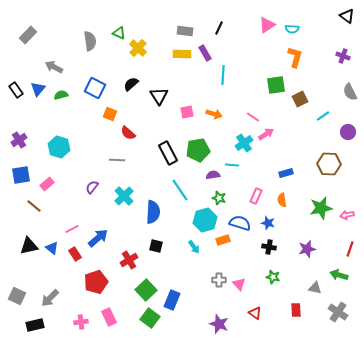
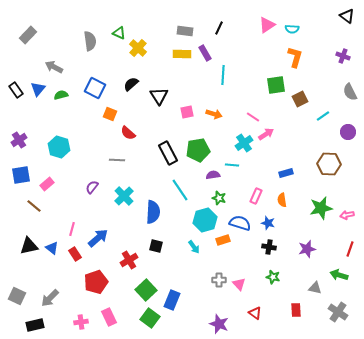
pink line at (72, 229): rotated 48 degrees counterclockwise
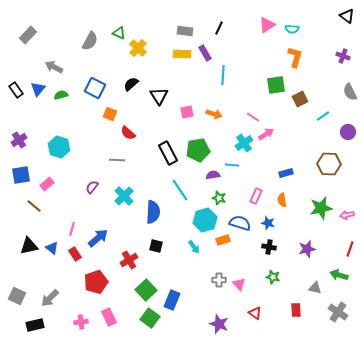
gray semicircle at (90, 41): rotated 36 degrees clockwise
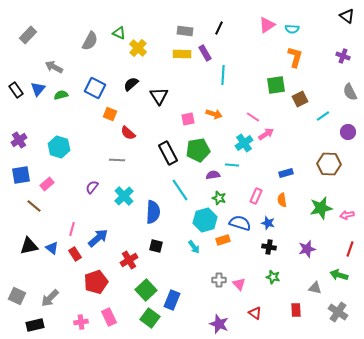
pink square at (187, 112): moved 1 px right, 7 px down
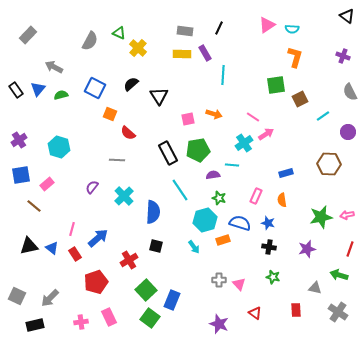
green star at (321, 208): moved 9 px down
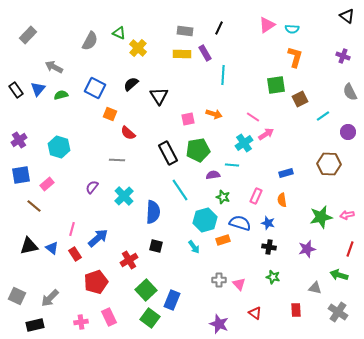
green star at (219, 198): moved 4 px right, 1 px up
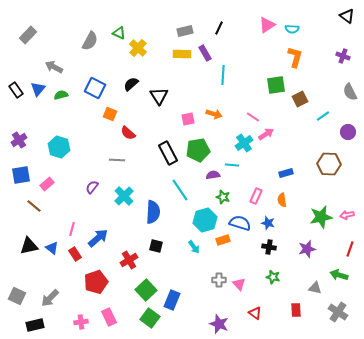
gray rectangle at (185, 31): rotated 21 degrees counterclockwise
